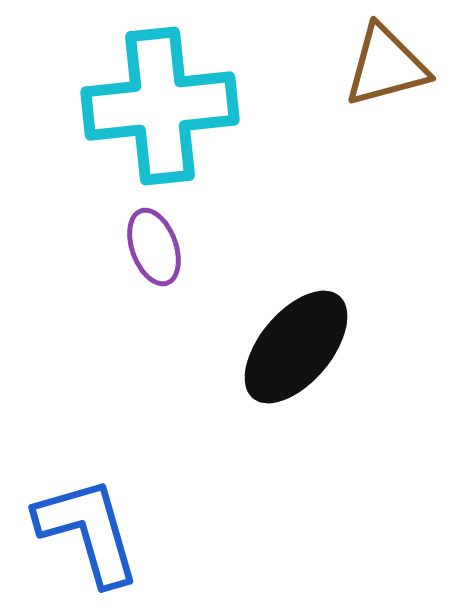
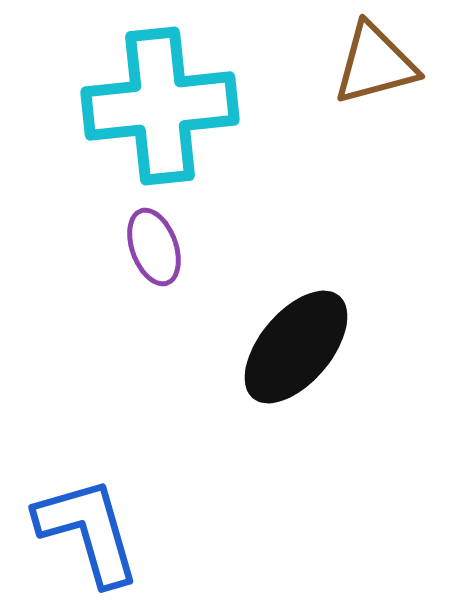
brown triangle: moved 11 px left, 2 px up
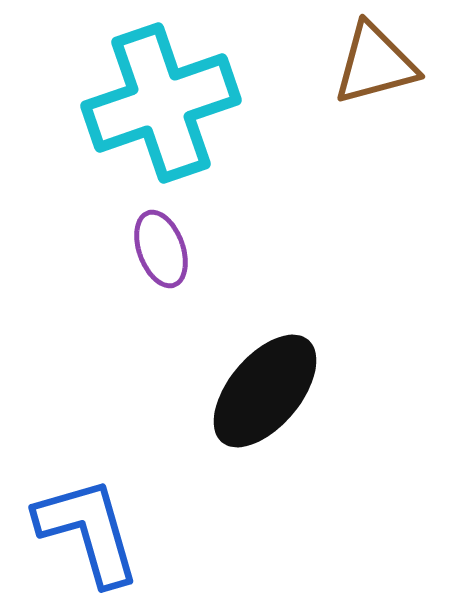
cyan cross: moved 1 px right, 3 px up; rotated 13 degrees counterclockwise
purple ellipse: moved 7 px right, 2 px down
black ellipse: moved 31 px left, 44 px down
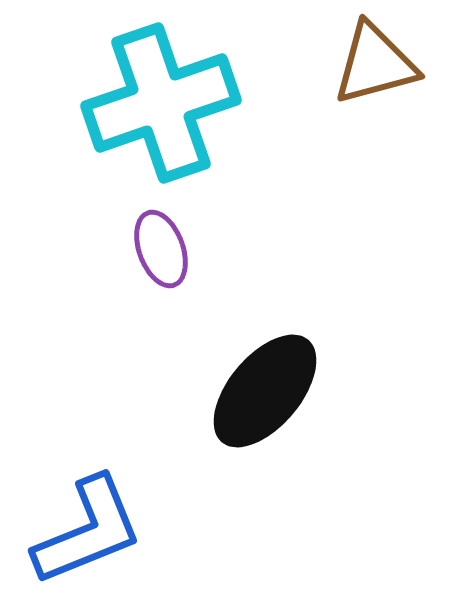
blue L-shape: rotated 84 degrees clockwise
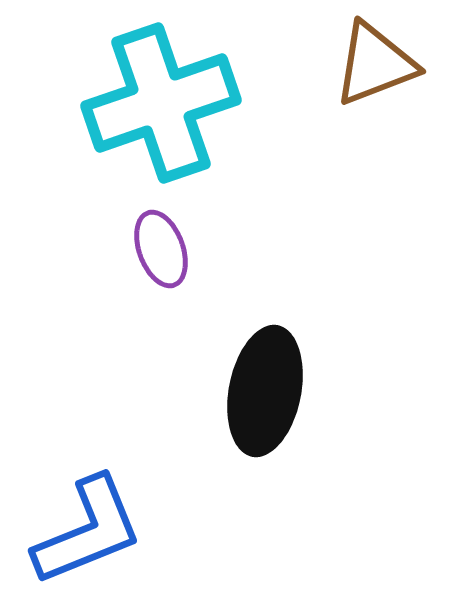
brown triangle: rotated 6 degrees counterclockwise
black ellipse: rotated 29 degrees counterclockwise
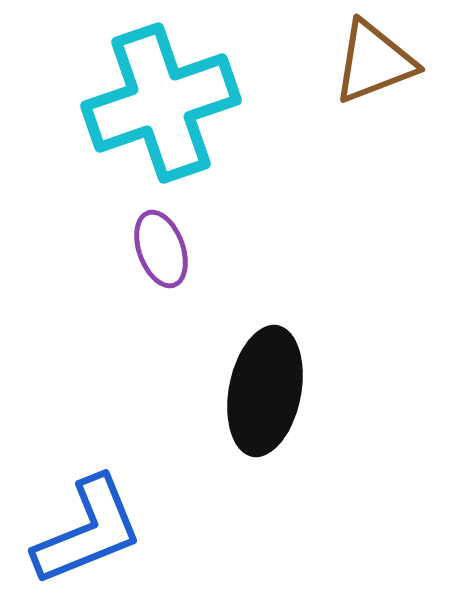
brown triangle: moved 1 px left, 2 px up
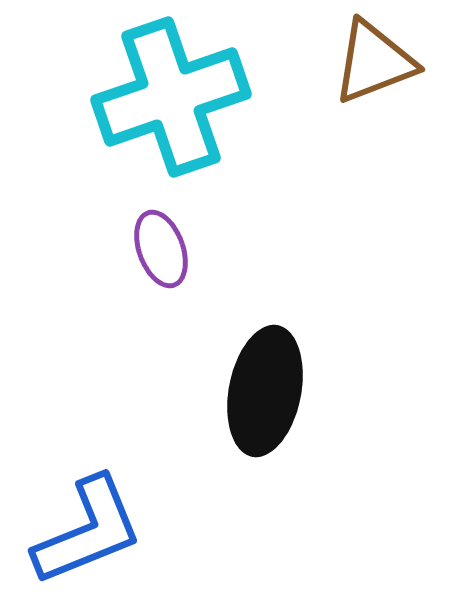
cyan cross: moved 10 px right, 6 px up
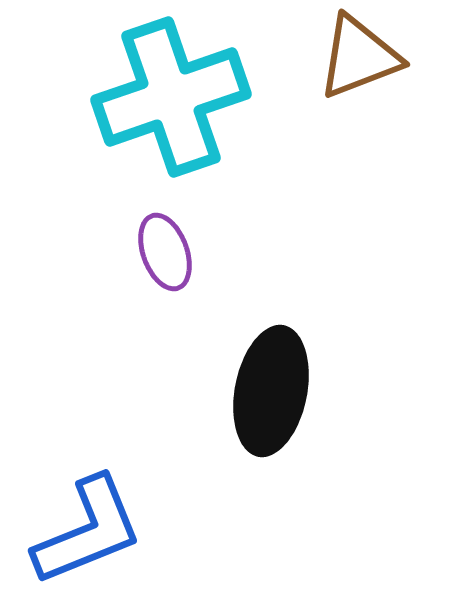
brown triangle: moved 15 px left, 5 px up
purple ellipse: moved 4 px right, 3 px down
black ellipse: moved 6 px right
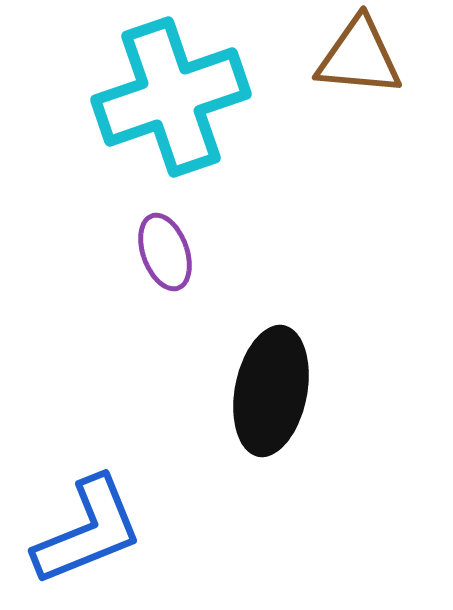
brown triangle: rotated 26 degrees clockwise
